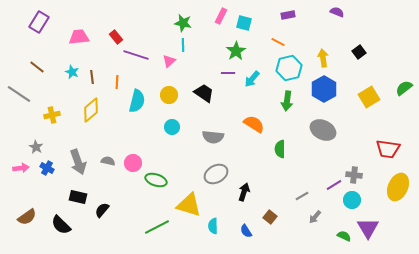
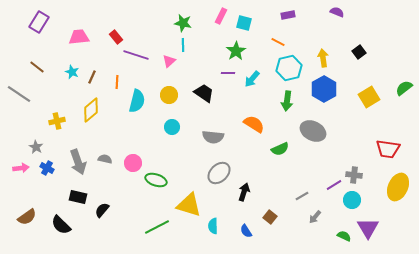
brown line at (92, 77): rotated 32 degrees clockwise
yellow cross at (52, 115): moved 5 px right, 6 px down
gray ellipse at (323, 130): moved 10 px left, 1 px down
green semicircle at (280, 149): rotated 114 degrees counterclockwise
gray semicircle at (108, 161): moved 3 px left, 2 px up
gray ellipse at (216, 174): moved 3 px right, 1 px up; rotated 15 degrees counterclockwise
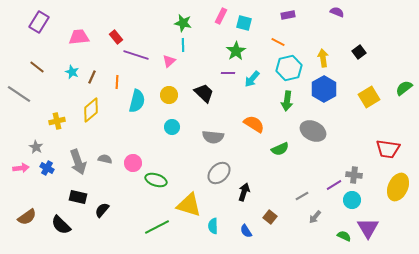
black trapezoid at (204, 93): rotated 10 degrees clockwise
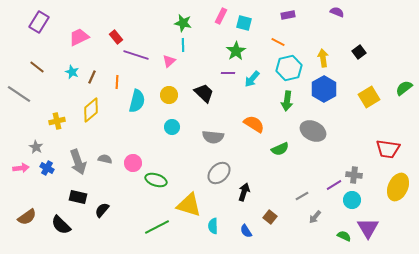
pink trapezoid at (79, 37): rotated 20 degrees counterclockwise
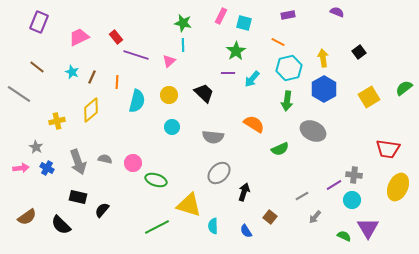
purple rectangle at (39, 22): rotated 10 degrees counterclockwise
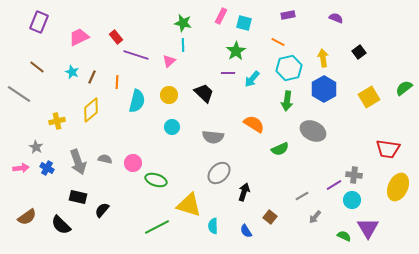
purple semicircle at (337, 12): moved 1 px left, 6 px down
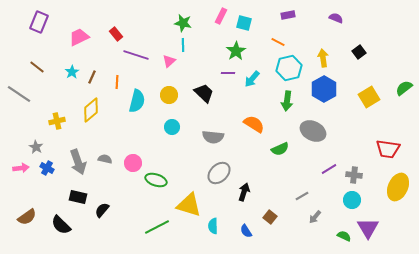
red rectangle at (116, 37): moved 3 px up
cyan star at (72, 72): rotated 16 degrees clockwise
purple line at (334, 185): moved 5 px left, 16 px up
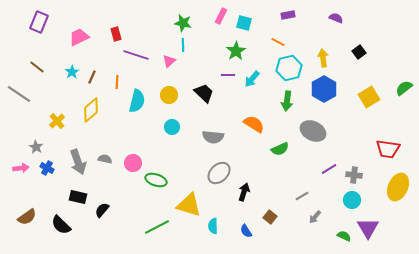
red rectangle at (116, 34): rotated 24 degrees clockwise
purple line at (228, 73): moved 2 px down
yellow cross at (57, 121): rotated 28 degrees counterclockwise
